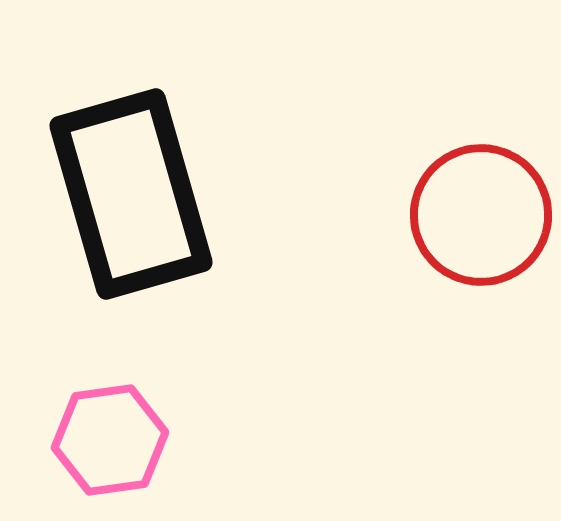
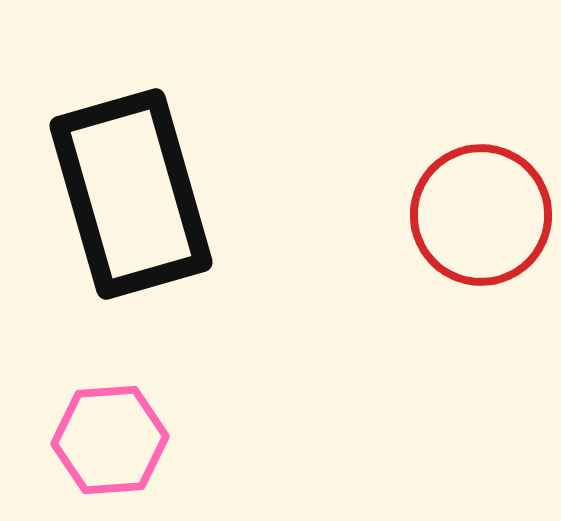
pink hexagon: rotated 4 degrees clockwise
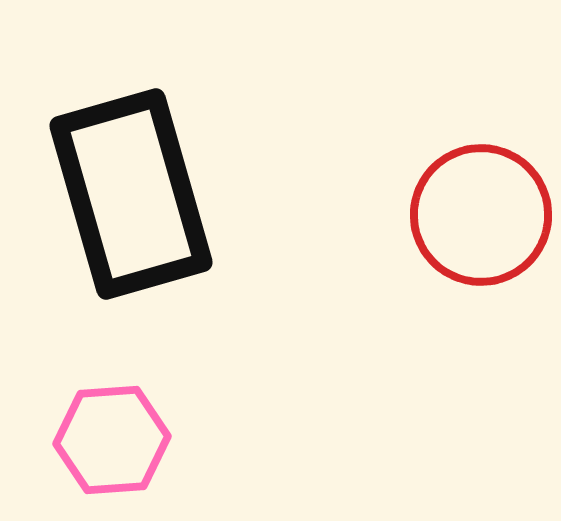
pink hexagon: moved 2 px right
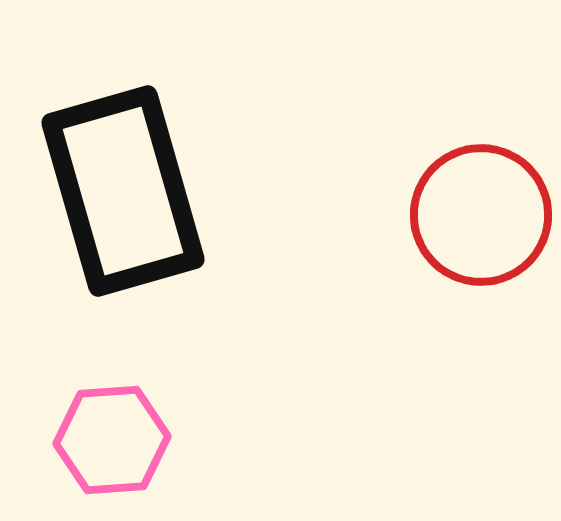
black rectangle: moved 8 px left, 3 px up
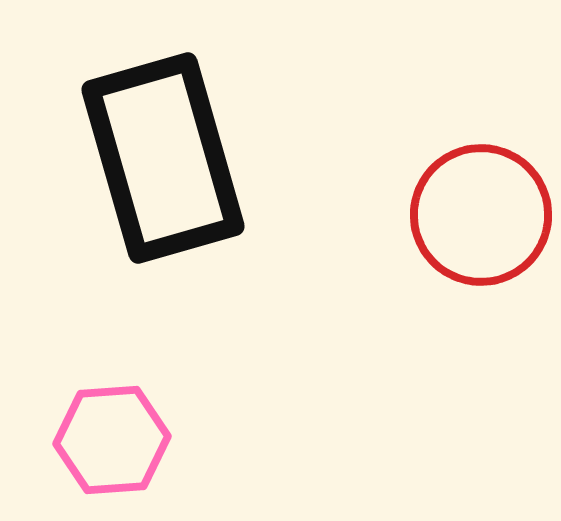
black rectangle: moved 40 px right, 33 px up
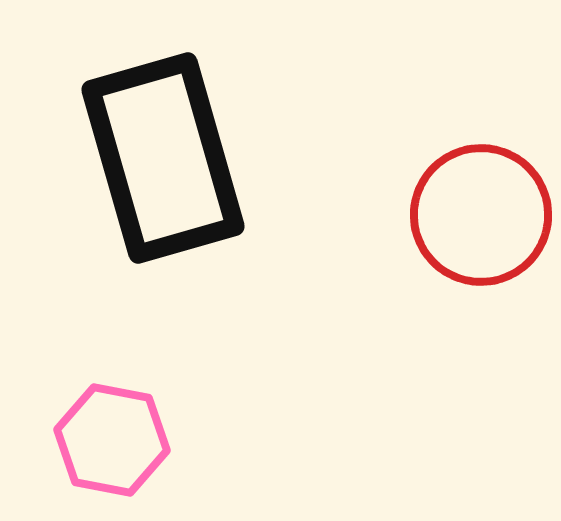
pink hexagon: rotated 15 degrees clockwise
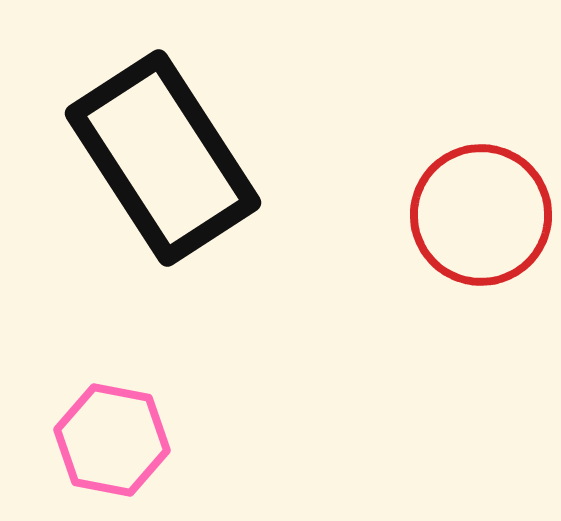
black rectangle: rotated 17 degrees counterclockwise
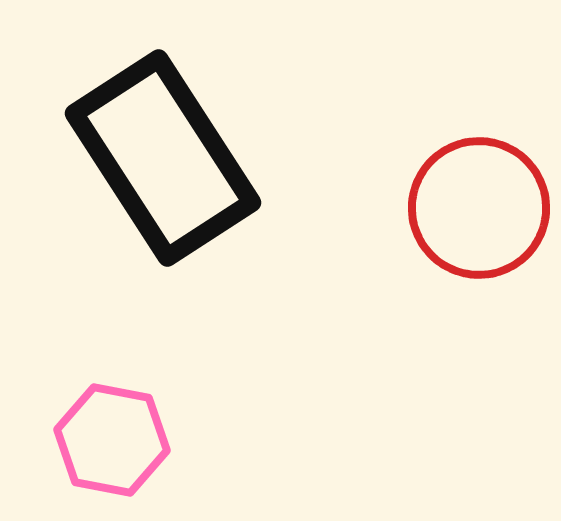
red circle: moved 2 px left, 7 px up
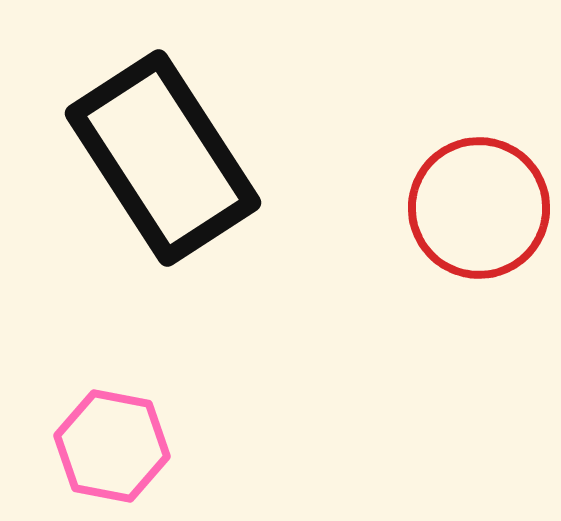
pink hexagon: moved 6 px down
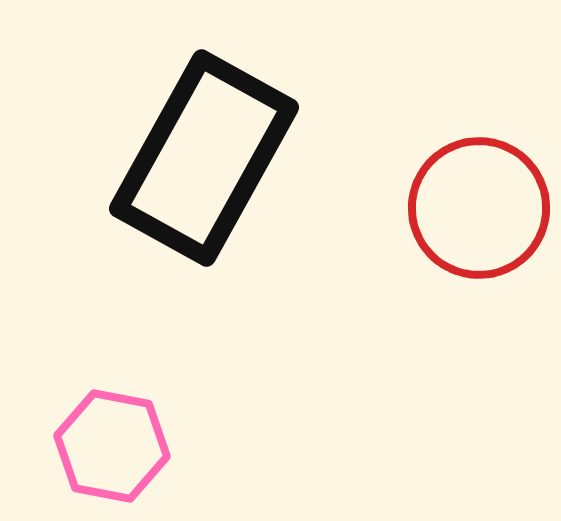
black rectangle: moved 41 px right; rotated 62 degrees clockwise
